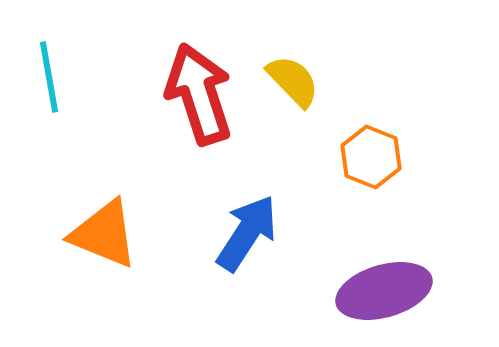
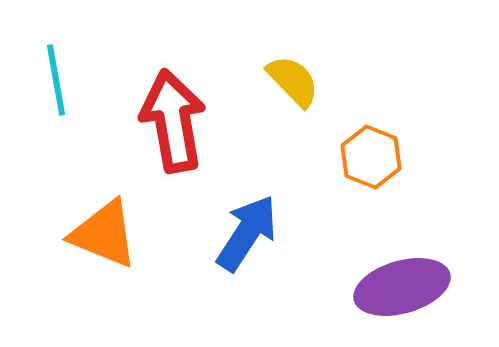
cyan line: moved 7 px right, 3 px down
red arrow: moved 26 px left, 27 px down; rotated 8 degrees clockwise
purple ellipse: moved 18 px right, 4 px up
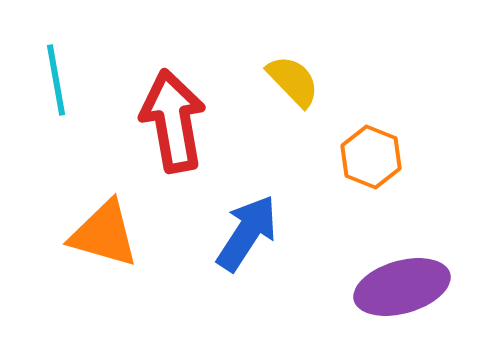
orange triangle: rotated 6 degrees counterclockwise
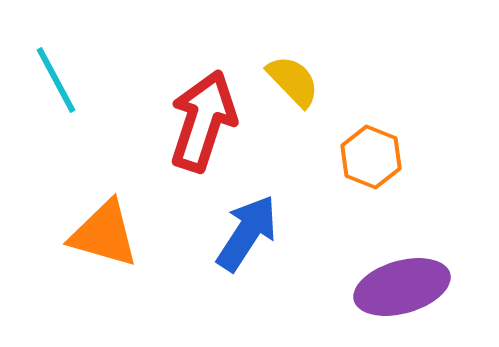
cyan line: rotated 18 degrees counterclockwise
red arrow: moved 30 px right; rotated 28 degrees clockwise
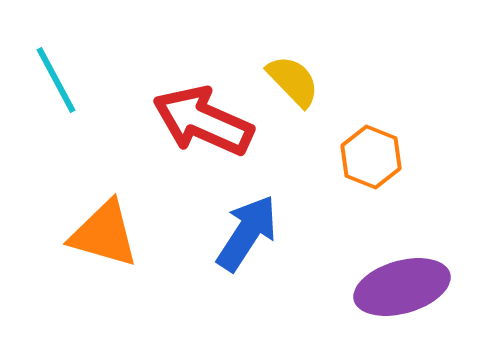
red arrow: rotated 84 degrees counterclockwise
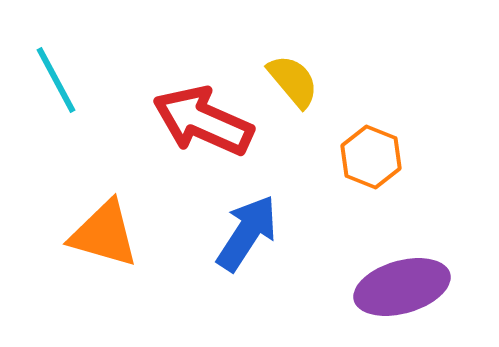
yellow semicircle: rotated 4 degrees clockwise
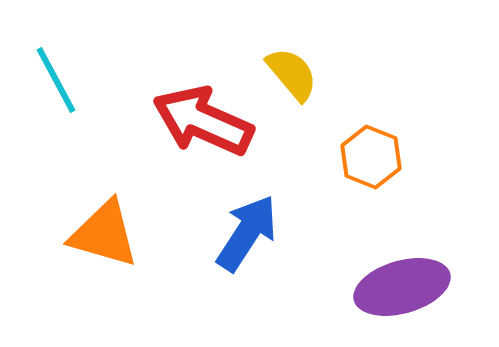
yellow semicircle: moved 1 px left, 7 px up
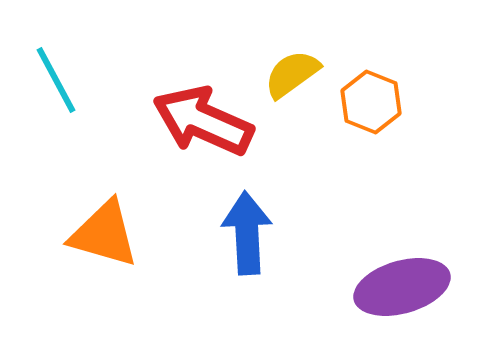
yellow semicircle: rotated 86 degrees counterclockwise
orange hexagon: moved 55 px up
blue arrow: rotated 36 degrees counterclockwise
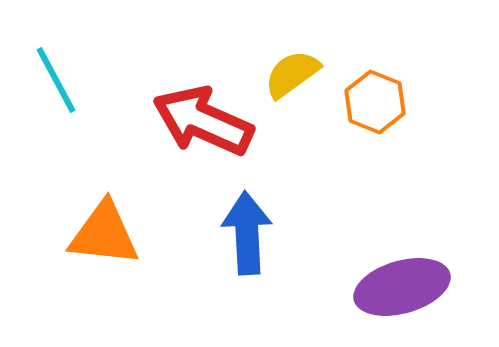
orange hexagon: moved 4 px right
orange triangle: rotated 10 degrees counterclockwise
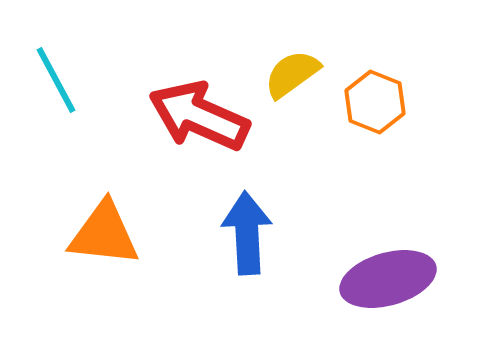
red arrow: moved 4 px left, 5 px up
purple ellipse: moved 14 px left, 8 px up
